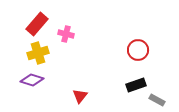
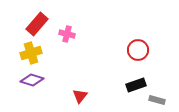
pink cross: moved 1 px right
yellow cross: moved 7 px left
gray rectangle: rotated 14 degrees counterclockwise
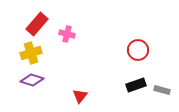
gray rectangle: moved 5 px right, 10 px up
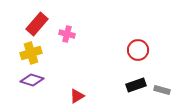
red triangle: moved 3 px left; rotated 21 degrees clockwise
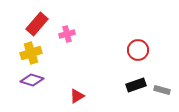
pink cross: rotated 28 degrees counterclockwise
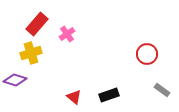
pink cross: rotated 21 degrees counterclockwise
red circle: moved 9 px right, 4 px down
purple diamond: moved 17 px left
black rectangle: moved 27 px left, 10 px down
gray rectangle: rotated 21 degrees clockwise
red triangle: moved 3 px left, 1 px down; rotated 49 degrees counterclockwise
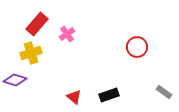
red circle: moved 10 px left, 7 px up
gray rectangle: moved 2 px right, 2 px down
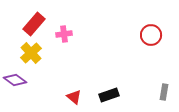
red rectangle: moved 3 px left
pink cross: moved 3 px left; rotated 28 degrees clockwise
red circle: moved 14 px right, 12 px up
yellow cross: rotated 25 degrees counterclockwise
purple diamond: rotated 20 degrees clockwise
gray rectangle: rotated 63 degrees clockwise
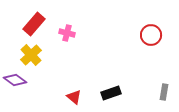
pink cross: moved 3 px right, 1 px up; rotated 21 degrees clockwise
yellow cross: moved 2 px down
black rectangle: moved 2 px right, 2 px up
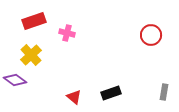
red rectangle: moved 3 px up; rotated 30 degrees clockwise
